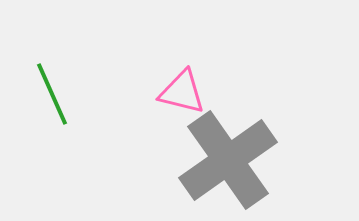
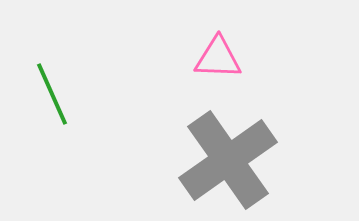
pink triangle: moved 36 px right, 34 px up; rotated 12 degrees counterclockwise
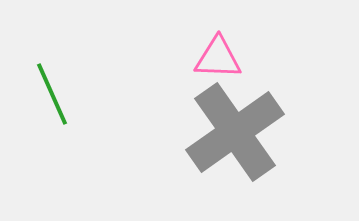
gray cross: moved 7 px right, 28 px up
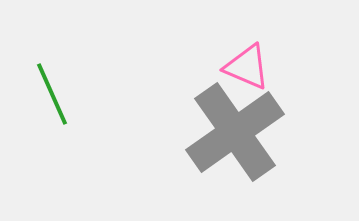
pink triangle: moved 29 px right, 9 px down; rotated 21 degrees clockwise
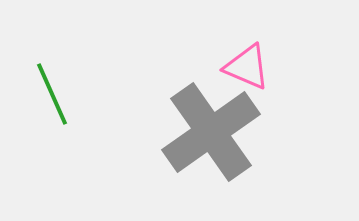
gray cross: moved 24 px left
